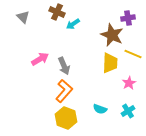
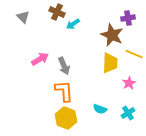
yellow line: moved 1 px right
orange L-shape: rotated 45 degrees counterclockwise
cyan cross: moved 2 px down
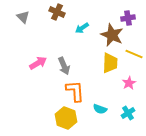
cyan arrow: moved 9 px right, 4 px down
pink arrow: moved 2 px left, 4 px down
orange L-shape: moved 11 px right
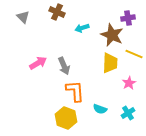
cyan arrow: rotated 16 degrees clockwise
